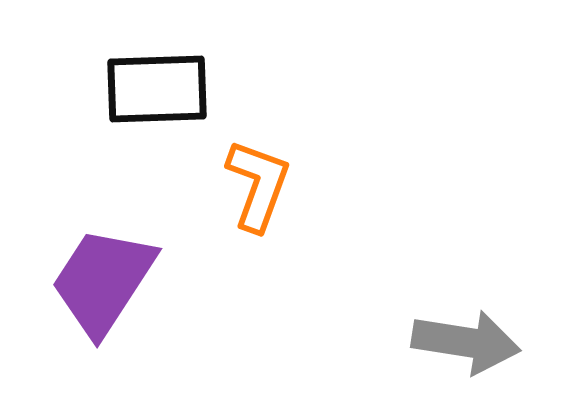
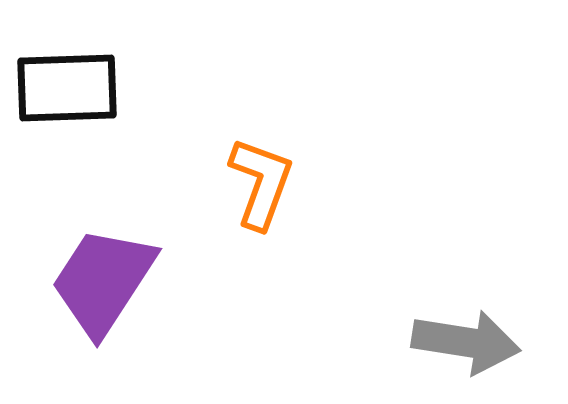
black rectangle: moved 90 px left, 1 px up
orange L-shape: moved 3 px right, 2 px up
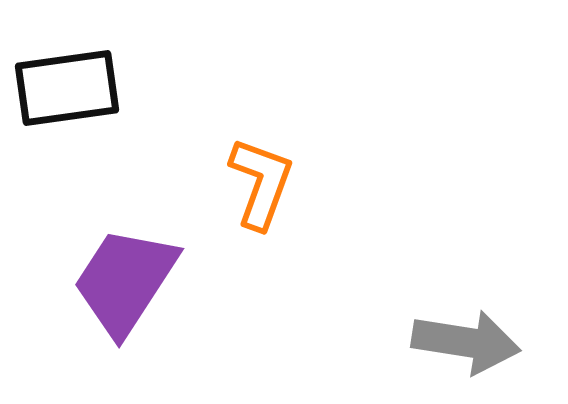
black rectangle: rotated 6 degrees counterclockwise
purple trapezoid: moved 22 px right
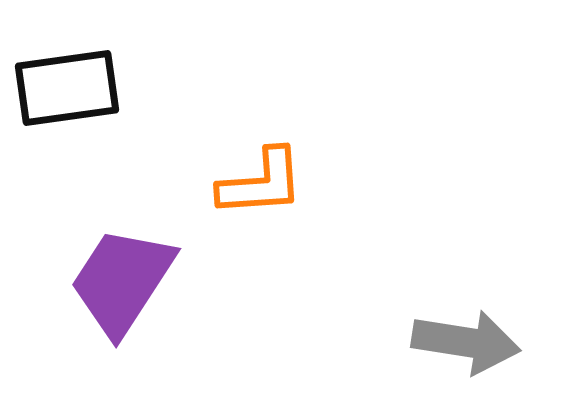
orange L-shape: rotated 66 degrees clockwise
purple trapezoid: moved 3 px left
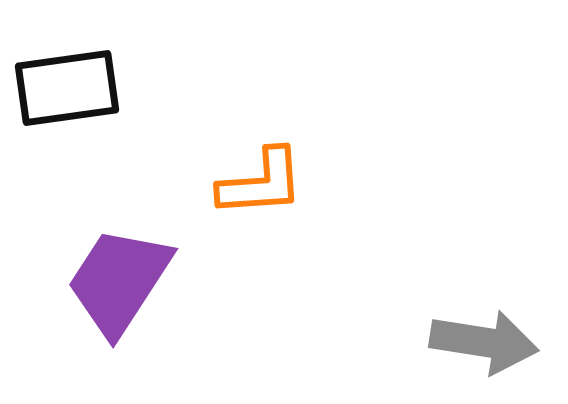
purple trapezoid: moved 3 px left
gray arrow: moved 18 px right
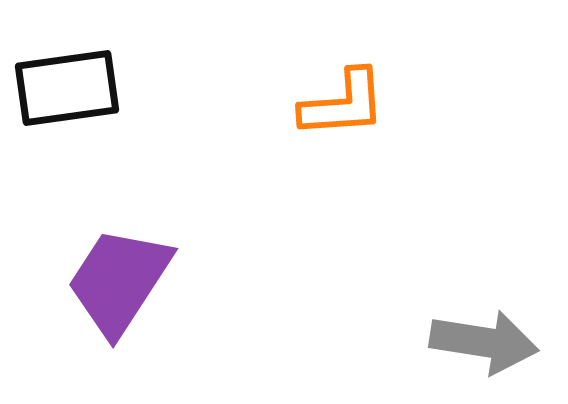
orange L-shape: moved 82 px right, 79 px up
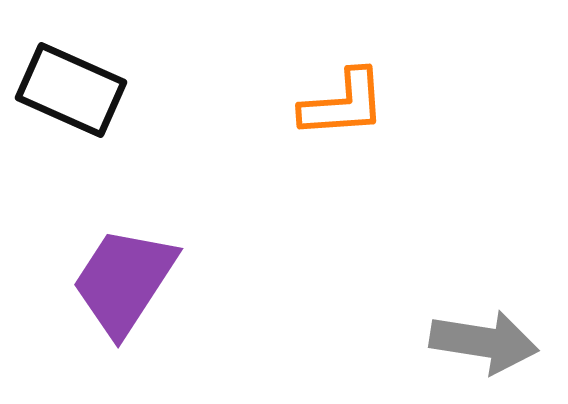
black rectangle: moved 4 px right, 2 px down; rotated 32 degrees clockwise
purple trapezoid: moved 5 px right
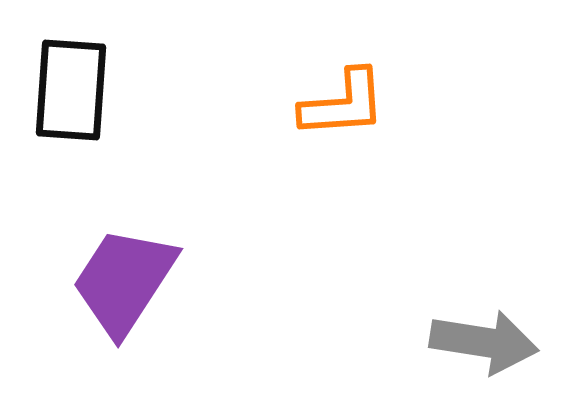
black rectangle: rotated 70 degrees clockwise
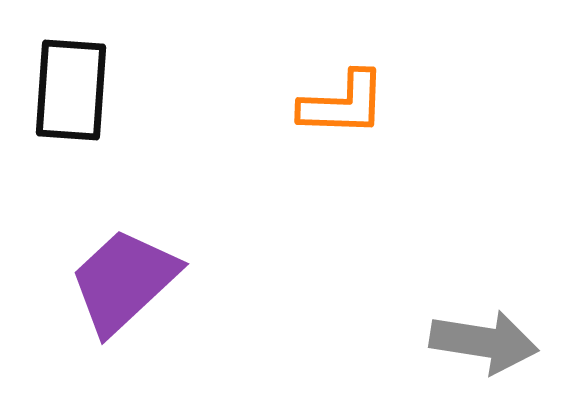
orange L-shape: rotated 6 degrees clockwise
purple trapezoid: rotated 14 degrees clockwise
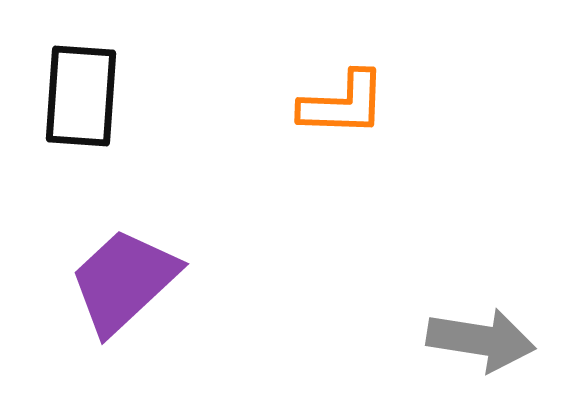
black rectangle: moved 10 px right, 6 px down
gray arrow: moved 3 px left, 2 px up
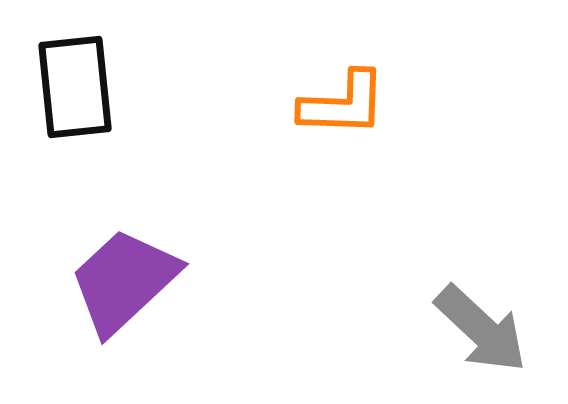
black rectangle: moved 6 px left, 9 px up; rotated 10 degrees counterclockwise
gray arrow: moved 11 px up; rotated 34 degrees clockwise
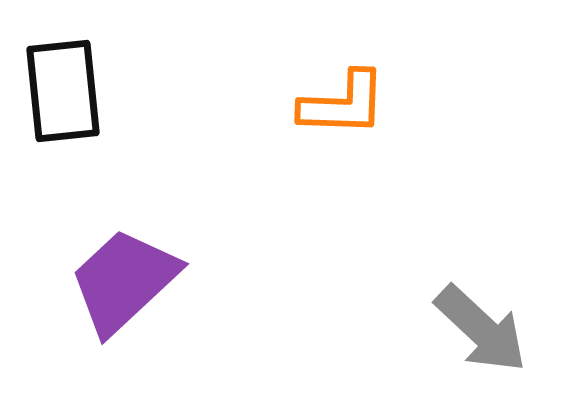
black rectangle: moved 12 px left, 4 px down
